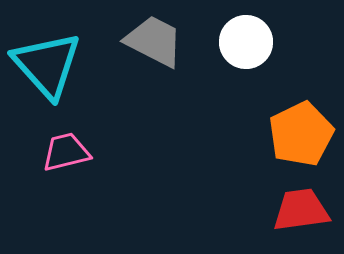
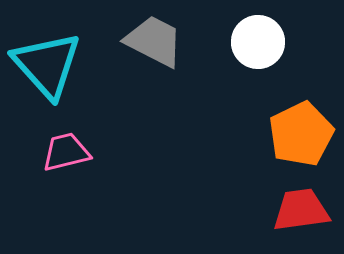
white circle: moved 12 px right
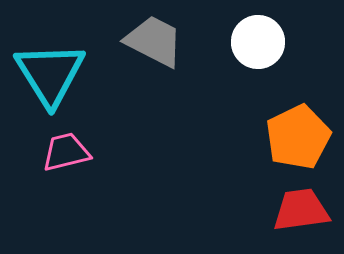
cyan triangle: moved 3 px right, 9 px down; rotated 10 degrees clockwise
orange pentagon: moved 3 px left, 3 px down
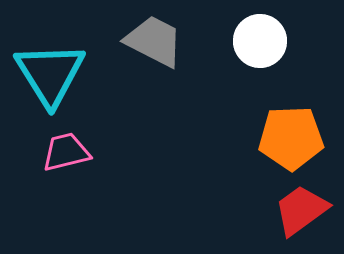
white circle: moved 2 px right, 1 px up
orange pentagon: moved 7 px left, 1 px down; rotated 24 degrees clockwise
red trapezoid: rotated 28 degrees counterclockwise
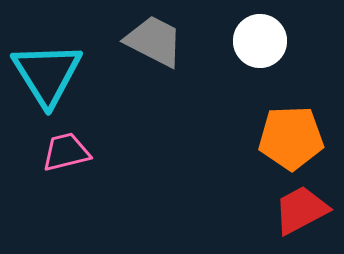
cyan triangle: moved 3 px left
red trapezoid: rotated 8 degrees clockwise
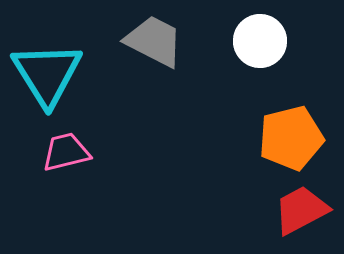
orange pentagon: rotated 12 degrees counterclockwise
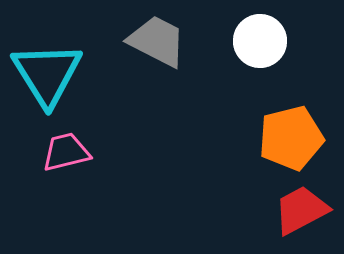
gray trapezoid: moved 3 px right
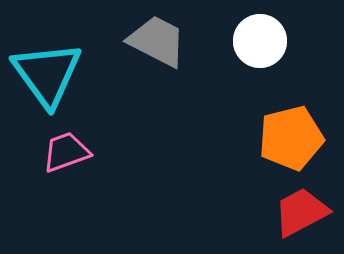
cyan triangle: rotated 4 degrees counterclockwise
pink trapezoid: rotated 6 degrees counterclockwise
red trapezoid: moved 2 px down
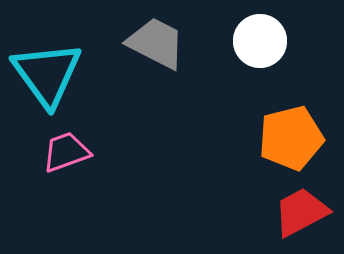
gray trapezoid: moved 1 px left, 2 px down
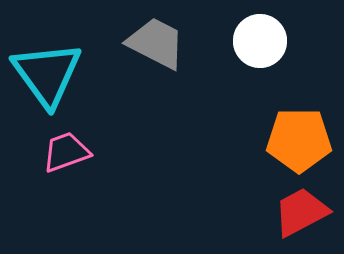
orange pentagon: moved 8 px right, 2 px down; rotated 14 degrees clockwise
